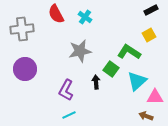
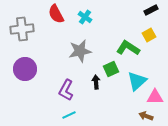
green L-shape: moved 1 px left, 4 px up
green square: rotated 28 degrees clockwise
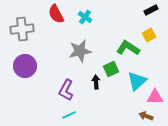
purple circle: moved 3 px up
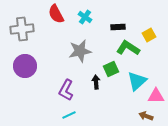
black rectangle: moved 33 px left, 17 px down; rotated 24 degrees clockwise
pink triangle: moved 1 px right, 1 px up
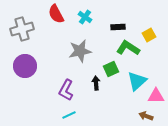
gray cross: rotated 10 degrees counterclockwise
black arrow: moved 1 px down
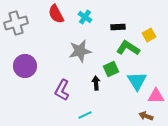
gray cross: moved 6 px left, 6 px up
cyan triangle: rotated 20 degrees counterclockwise
purple L-shape: moved 4 px left
cyan line: moved 16 px right
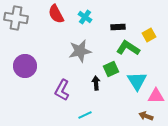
gray cross: moved 5 px up; rotated 25 degrees clockwise
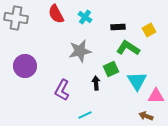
yellow square: moved 5 px up
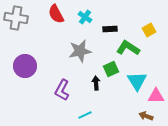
black rectangle: moved 8 px left, 2 px down
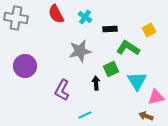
pink triangle: moved 1 px down; rotated 12 degrees counterclockwise
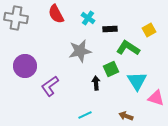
cyan cross: moved 3 px right, 1 px down
purple L-shape: moved 12 px left, 4 px up; rotated 25 degrees clockwise
pink triangle: moved 1 px down; rotated 30 degrees clockwise
brown arrow: moved 20 px left
